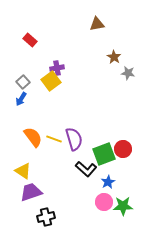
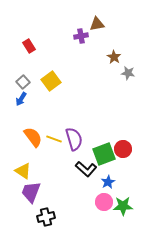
red rectangle: moved 1 px left, 6 px down; rotated 16 degrees clockwise
purple cross: moved 24 px right, 32 px up
purple trapezoid: rotated 50 degrees counterclockwise
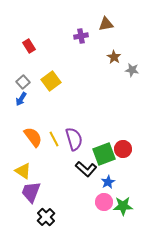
brown triangle: moved 9 px right
gray star: moved 4 px right, 3 px up
yellow line: rotated 42 degrees clockwise
black cross: rotated 30 degrees counterclockwise
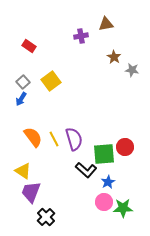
red rectangle: rotated 24 degrees counterclockwise
red circle: moved 2 px right, 2 px up
green square: rotated 15 degrees clockwise
black L-shape: moved 1 px down
green star: moved 2 px down
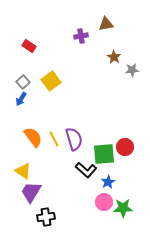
gray star: rotated 16 degrees counterclockwise
purple trapezoid: rotated 10 degrees clockwise
black cross: rotated 36 degrees clockwise
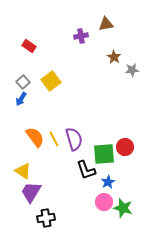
orange semicircle: moved 2 px right
black L-shape: rotated 30 degrees clockwise
green star: rotated 18 degrees clockwise
black cross: moved 1 px down
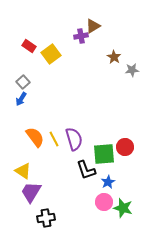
brown triangle: moved 13 px left, 2 px down; rotated 21 degrees counterclockwise
yellow square: moved 27 px up
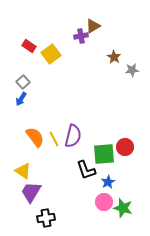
purple semicircle: moved 1 px left, 3 px up; rotated 30 degrees clockwise
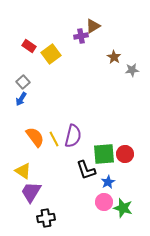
red circle: moved 7 px down
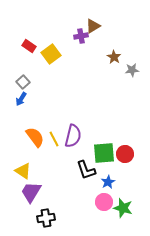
green square: moved 1 px up
